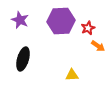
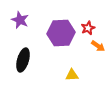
purple hexagon: moved 12 px down
black ellipse: moved 1 px down
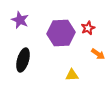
orange arrow: moved 8 px down
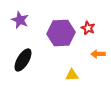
red star: rotated 24 degrees counterclockwise
orange arrow: rotated 144 degrees clockwise
black ellipse: rotated 15 degrees clockwise
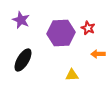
purple star: moved 1 px right
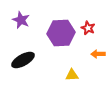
black ellipse: rotated 30 degrees clockwise
